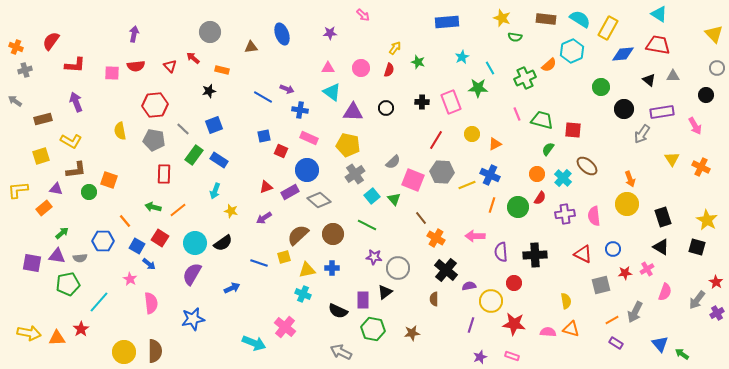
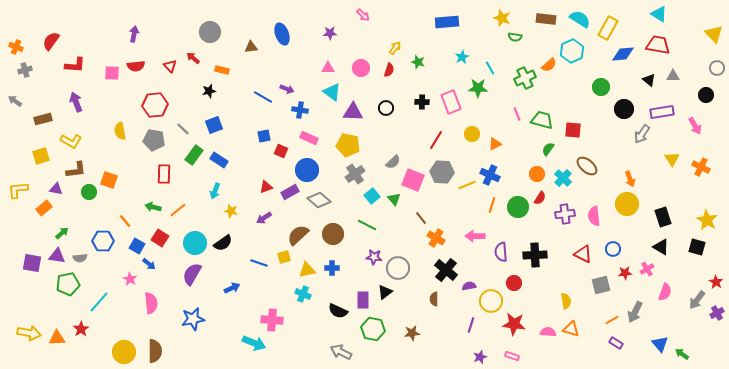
pink cross at (285, 327): moved 13 px left, 7 px up; rotated 35 degrees counterclockwise
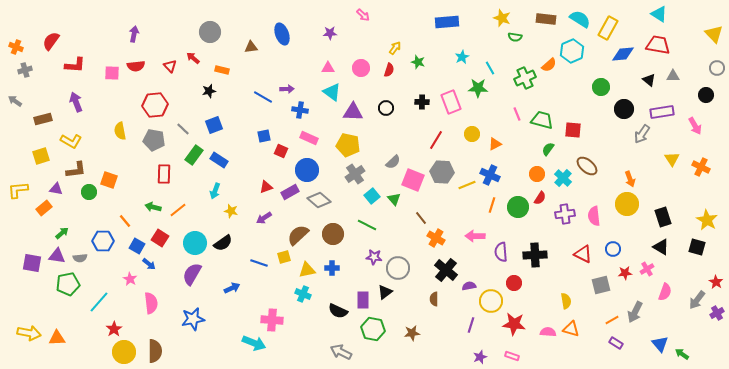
purple arrow at (287, 89): rotated 24 degrees counterclockwise
red star at (81, 329): moved 33 px right
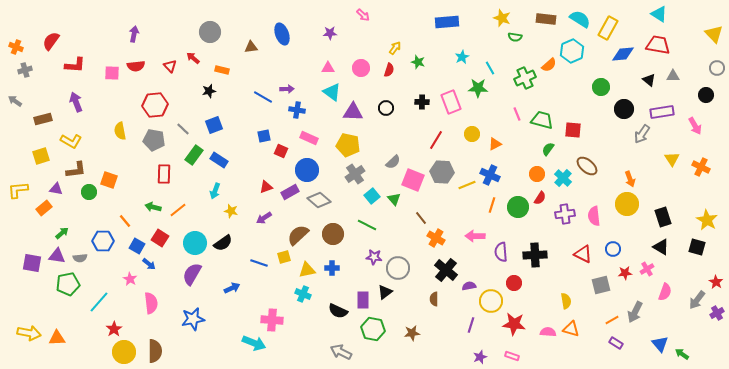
blue cross at (300, 110): moved 3 px left
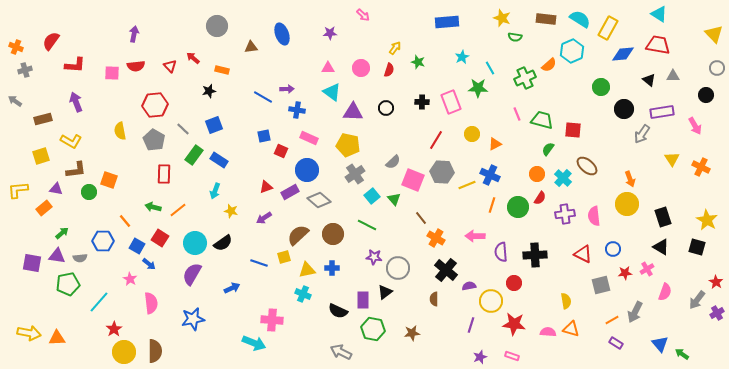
gray circle at (210, 32): moved 7 px right, 6 px up
gray pentagon at (154, 140): rotated 20 degrees clockwise
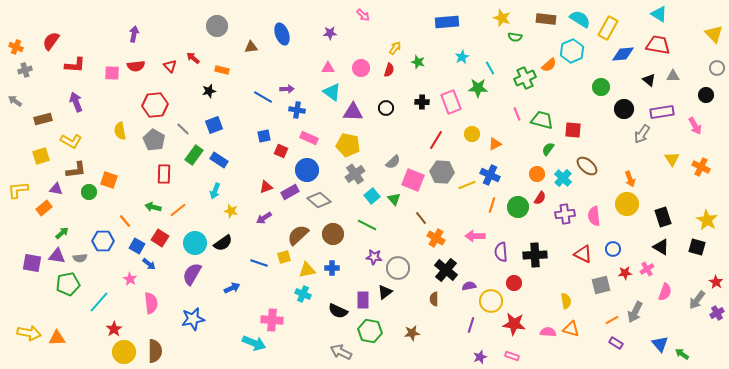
green hexagon at (373, 329): moved 3 px left, 2 px down
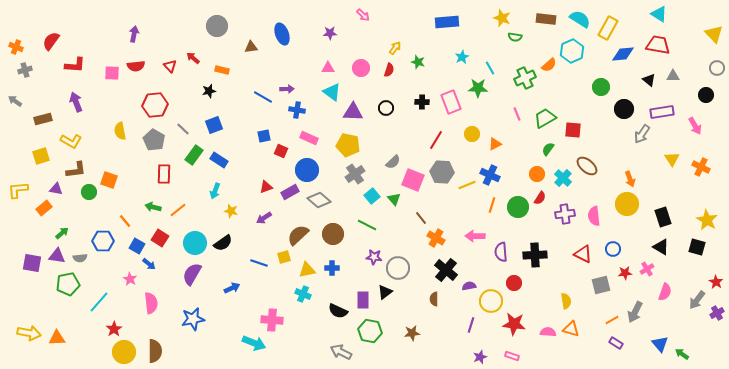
green trapezoid at (542, 120): moved 3 px right, 2 px up; rotated 45 degrees counterclockwise
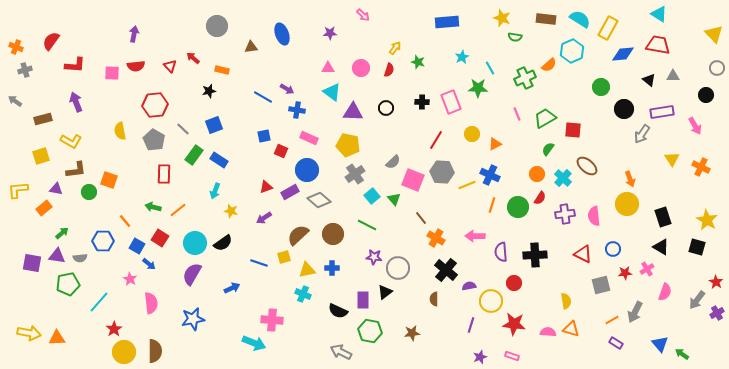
purple arrow at (287, 89): rotated 32 degrees clockwise
